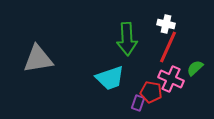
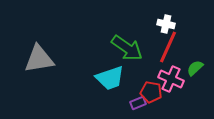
green arrow: moved 9 px down; rotated 52 degrees counterclockwise
gray triangle: moved 1 px right
purple rectangle: rotated 49 degrees clockwise
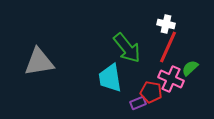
green arrow: rotated 16 degrees clockwise
gray triangle: moved 3 px down
green semicircle: moved 5 px left
cyan trapezoid: rotated 100 degrees clockwise
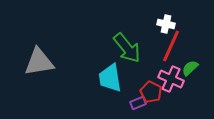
red line: moved 3 px right, 1 px up
red pentagon: rotated 15 degrees clockwise
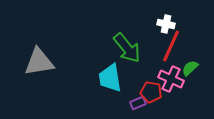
red pentagon: rotated 15 degrees counterclockwise
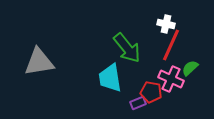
red line: moved 1 px up
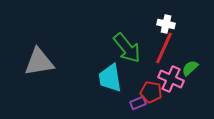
red line: moved 7 px left, 3 px down
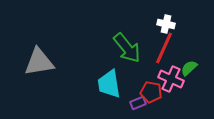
green semicircle: moved 1 px left
cyan trapezoid: moved 1 px left, 6 px down
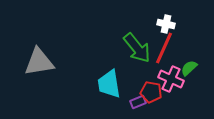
green arrow: moved 10 px right
purple rectangle: moved 1 px up
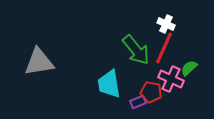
white cross: rotated 12 degrees clockwise
green arrow: moved 1 px left, 2 px down
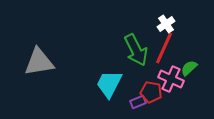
white cross: rotated 30 degrees clockwise
green arrow: rotated 12 degrees clockwise
cyan trapezoid: rotated 36 degrees clockwise
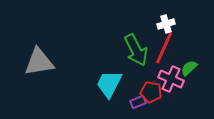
white cross: rotated 18 degrees clockwise
